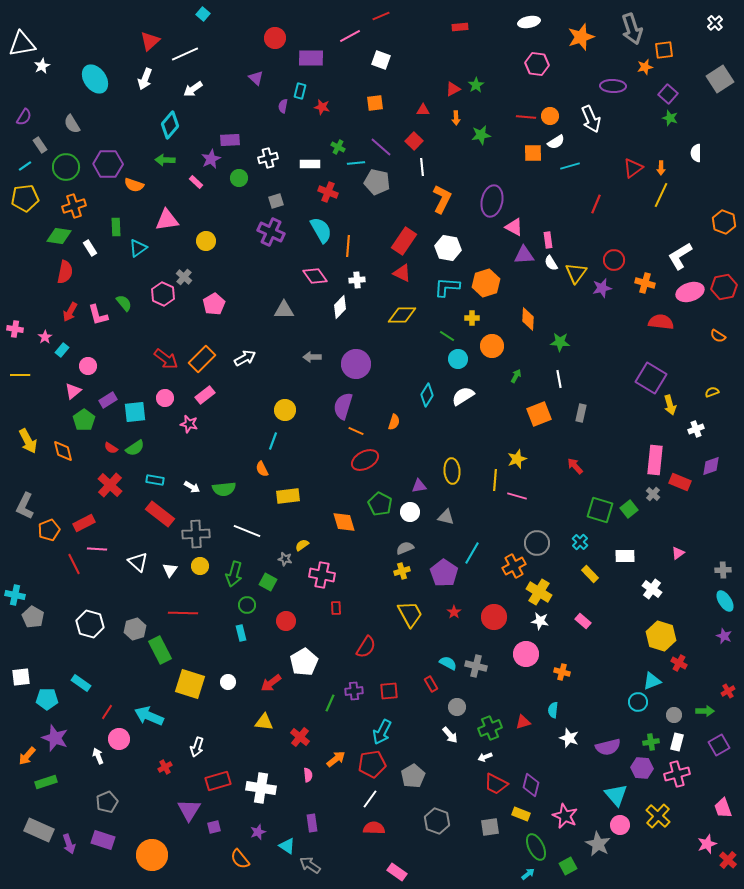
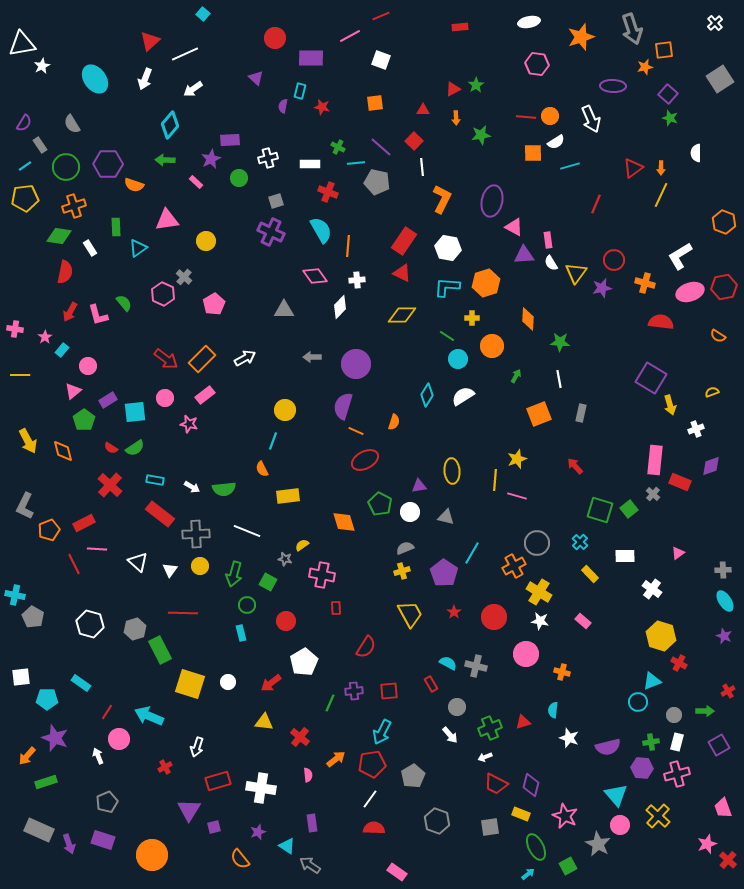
purple semicircle at (24, 117): moved 6 px down
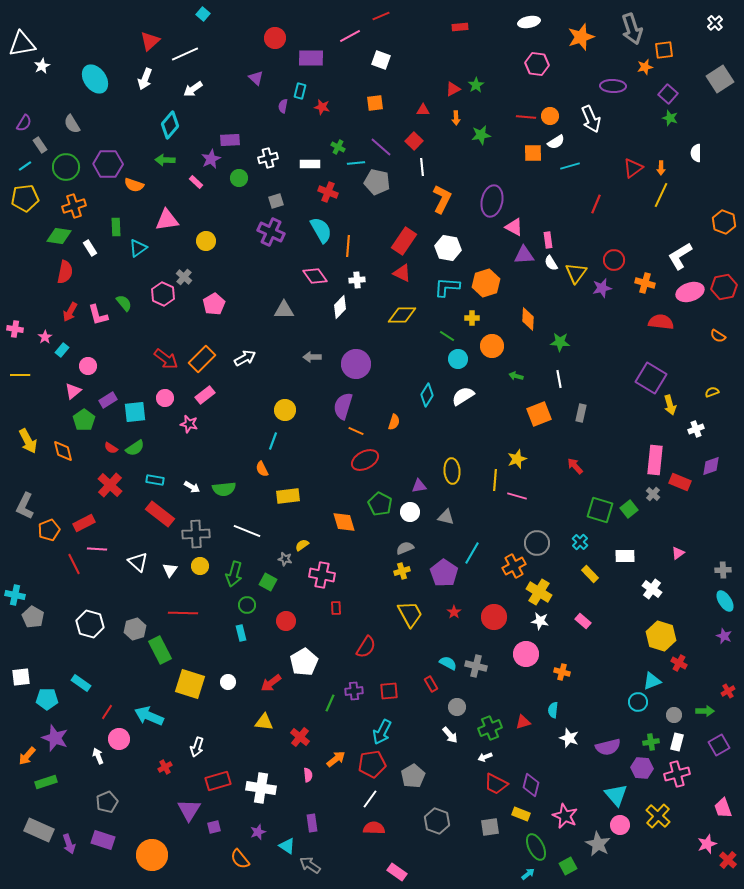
green arrow at (516, 376): rotated 104 degrees counterclockwise
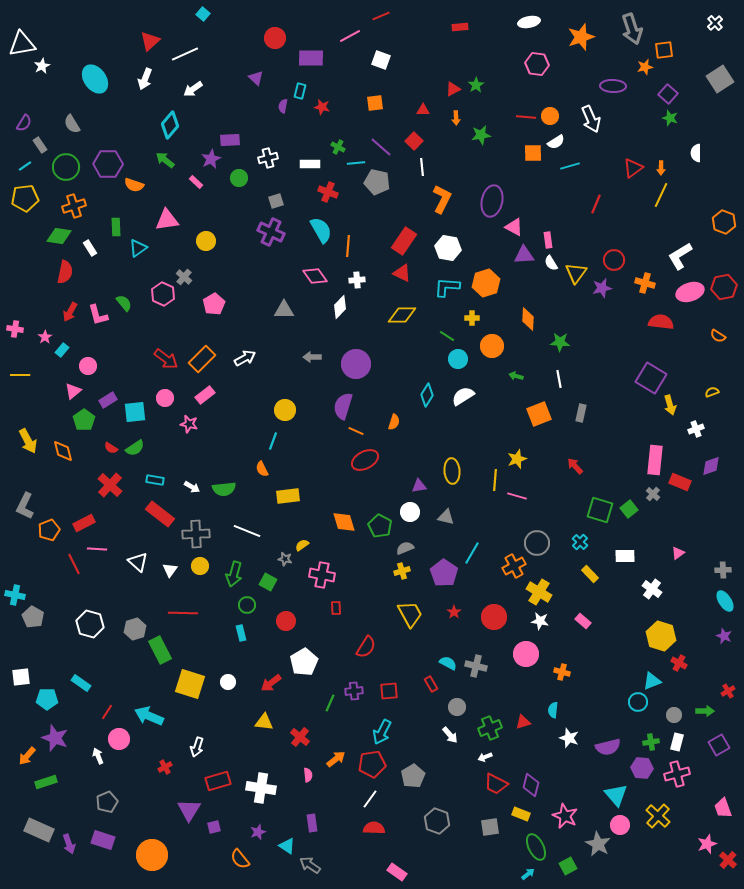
green arrow at (165, 160): rotated 36 degrees clockwise
green pentagon at (380, 504): moved 22 px down
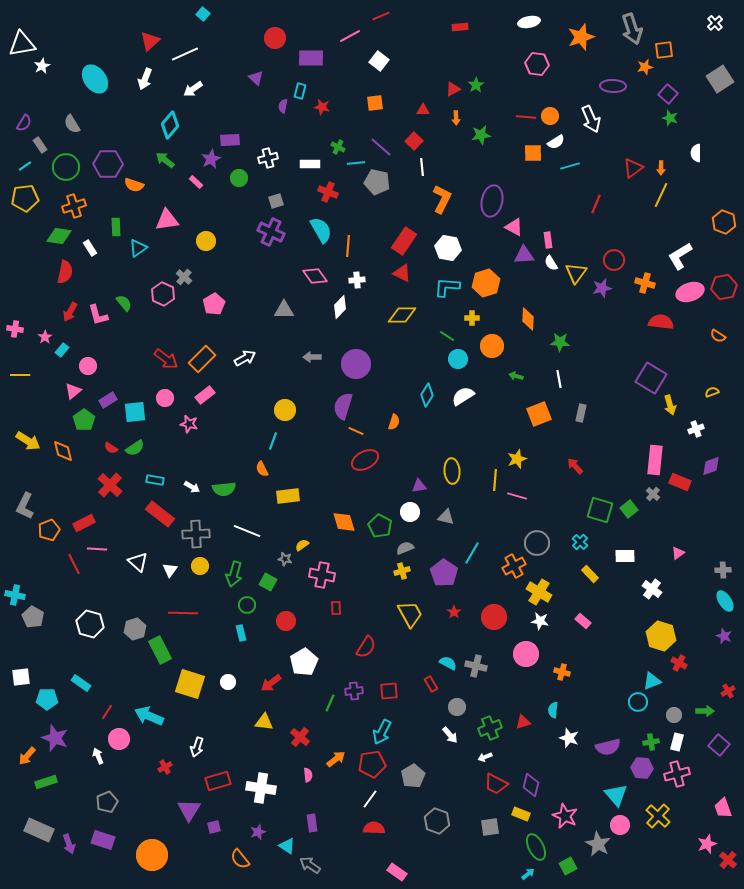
white square at (381, 60): moved 2 px left, 1 px down; rotated 18 degrees clockwise
yellow arrow at (28, 441): rotated 30 degrees counterclockwise
purple square at (719, 745): rotated 20 degrees counterclockwise
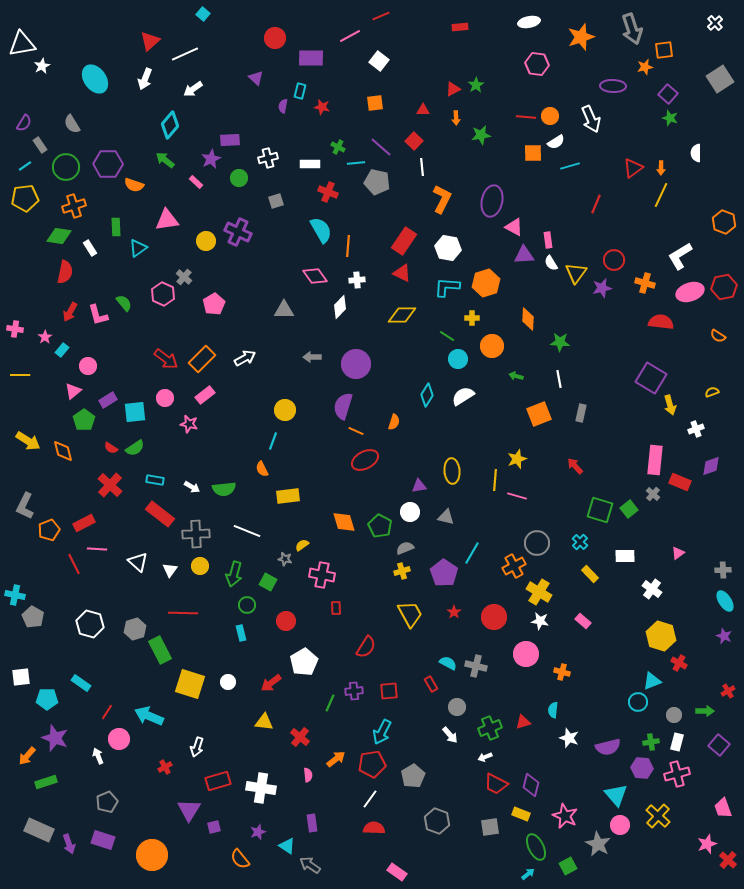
purple cross at (271, 232): moved 33 px left
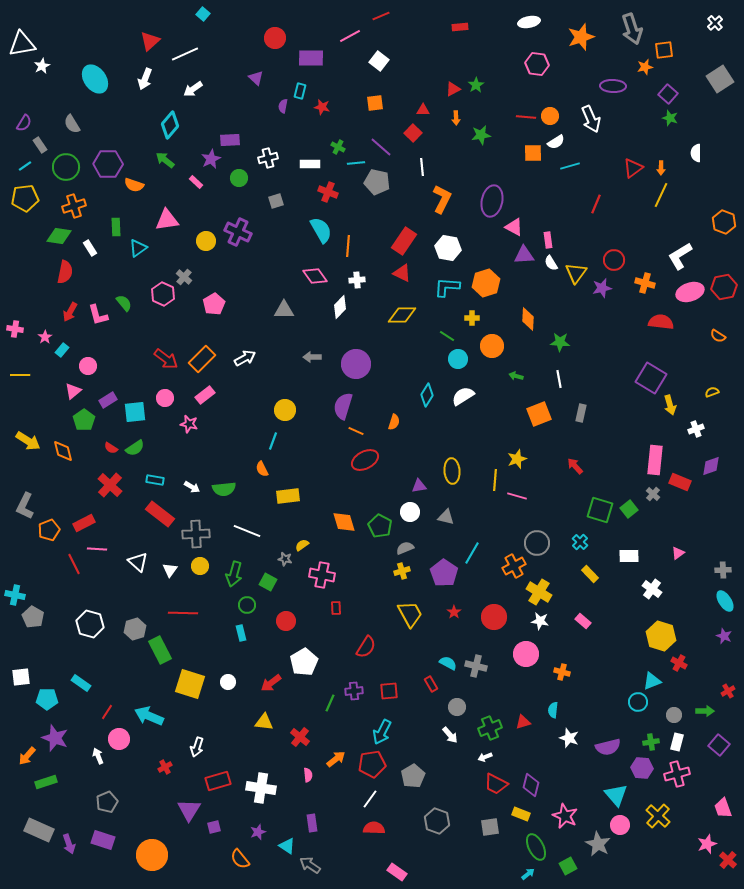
red square at (414, 141): moved 1 px left, 8 px up
white rectangle at (625, 556): moved 4 px right
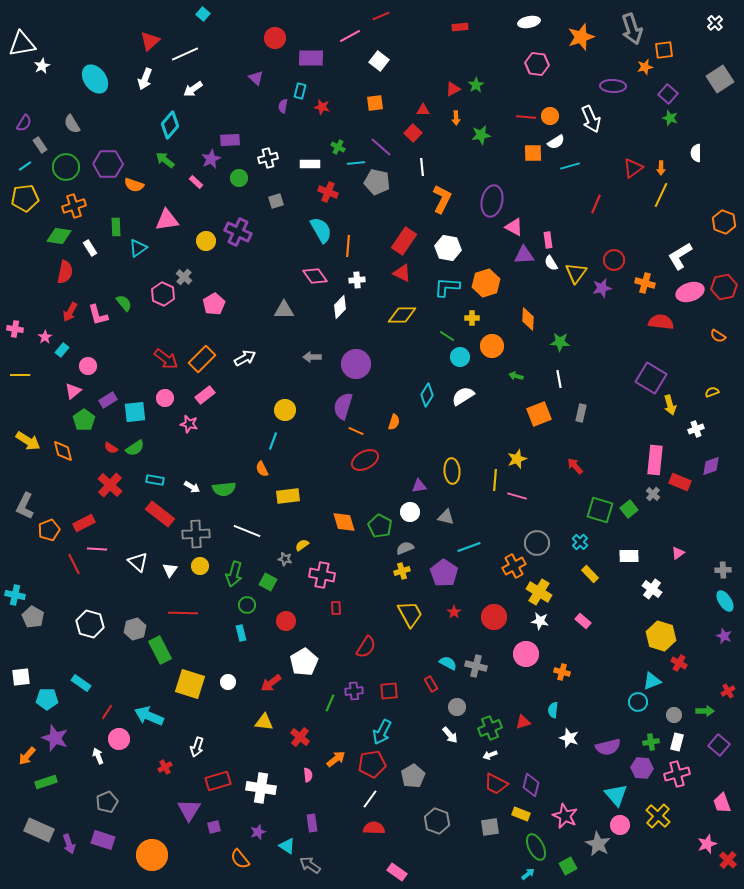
cyan circle at (458, 359): moved 2 px right, 2 px up
cyan line at (472, 553): moved 3 px left, 6 px up; rotated 40 degrees clockwise
white arrow at (485, 757): moved 5 px right, 2 px up
pink trapezoid at (723, 808): moved 1 px left, 5 px up
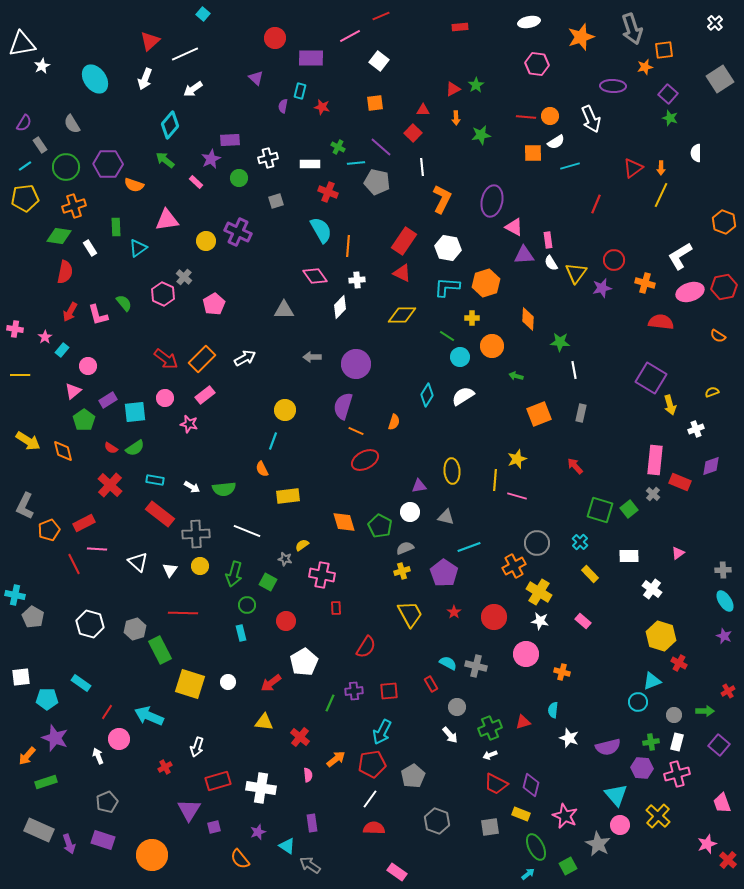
white line at (559, 379): moved 15 px right, 9 px up
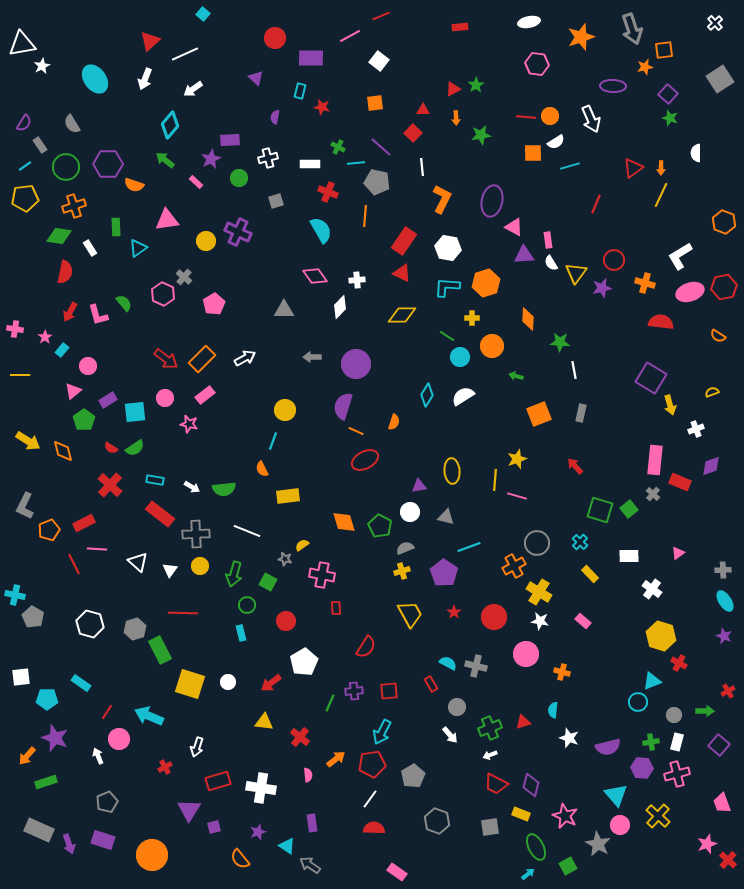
purple semicircle at (283, 106): moved 8 px left, 11 px down
orange line at (348, 246): moved 17 px right, 30 px up
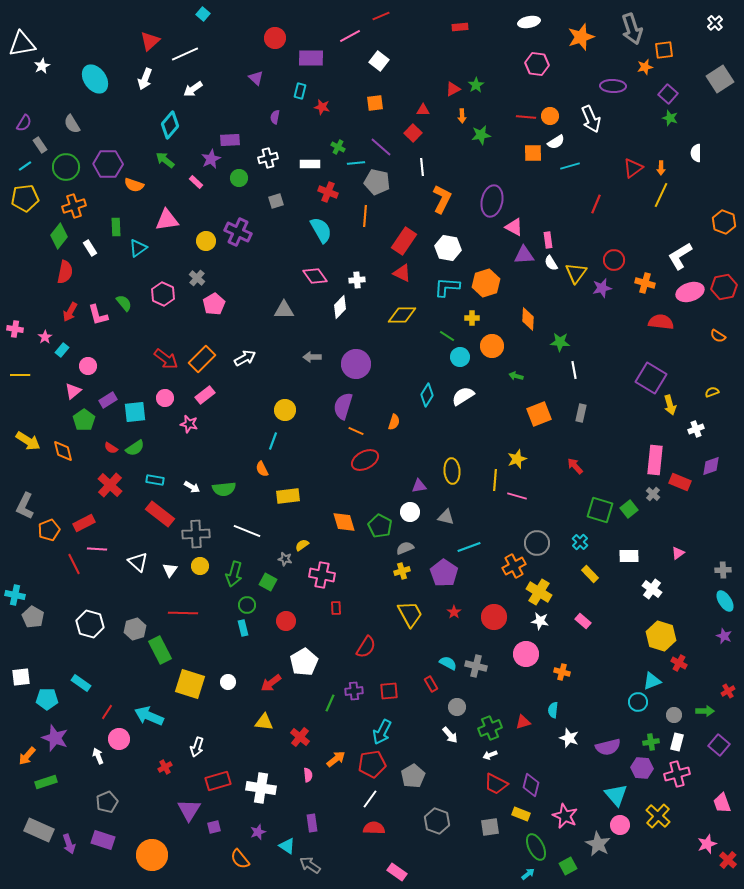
orange arrow at (456, 118): moved 6 px right, 2 px up
green diamond at (59, 236): rotated 60 degrees counterclockwise
gray cross at (184, 277): moved 13 px right, 1 px down
cyan rectangle at (241, 633): moved 2 px right, 5 px up
